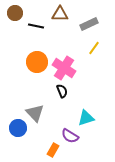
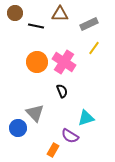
pink cross: moved 6 px up
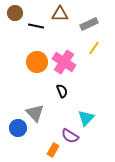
cyan triangle: rotated 30 degrees counterclockwise
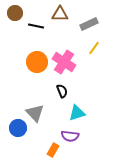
cyan triangle: moved 9 px left, 5 px up; rotated 30 degrees clockwise
purple semicircle: rotated 24 degrees counterclockwise
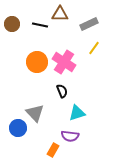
brown circle: moved 3 px left, 11 px down
black line: moved 4 px right, 1 px up
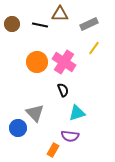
black semicircle: moved 1 px right, 1 px up
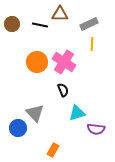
yellow line: moved 2 px left, 4 px up; rotated 32 degrees counterclockwise
purple semicircle: moved 26 px right, 7 px up
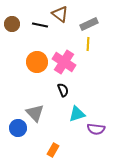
brown triangle: rotated 36 degrees clockwise
yellow line: moved 4 px left
cyan triangle: moved 1 px down
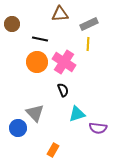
brown triangle: rotated 42 degrees counterclockwise
black line: moved 14 px down
purple semicircle: moved 2 px right, 1 px up
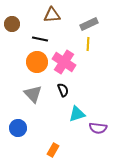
brown triangle: moved 8 px left, 1 px down
gray triangle: moved 2 px left, 19 px up
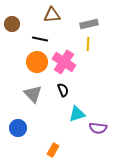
gray rectangle: rotated 12 degrees clockwise
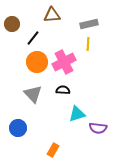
black line: moved 7 px left, 1 px up; rotated 63 degrees counterclockwise
pink cross: rotated 30 degrees clockwise
black semicircle: rotated 64 degrees counterclockwise
